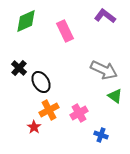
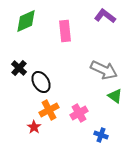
pink rectangle: rotated 20 degrees clockwise
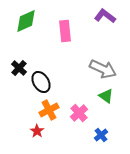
gray arrow: moved 1 px left, 1 px up
green triangle: moved 9 px left
pink cross: rotated 12 degrees counterclockwise
red star: moved 3 px right, 4 px down
blue cross: rotated 32 degrees clockwise
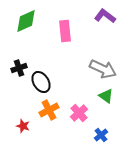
black cross: rotated 28 degrees clockwise
red star: moved 14 px left, 5 px up; rotated 16 degrees counterclockwise
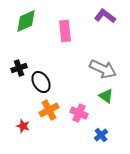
pink cross: rotated 24 degrees counterclockwise
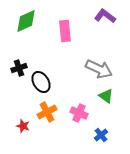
gray arrow: moved 4 px left
orange cross: moved 2 px left, 2 px down
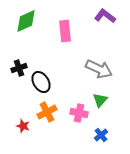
green triangle: moved 6 px left, 4 px down; rotated 35 degrees clockwise
pink cross: rotated 12 degrees counterclockwise
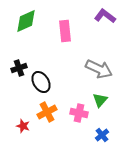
blue cross: moved 1 px right
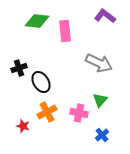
green diamond: moved 11 px right; rotated 30 degrees clockwise
gray arrow: moved 6 px up
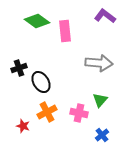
green diamond: rotated 30 degrees clockwise
gray arrow: rotated 20 degrees counterclockwise
